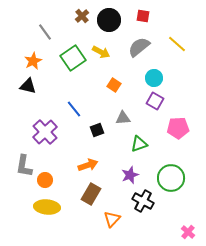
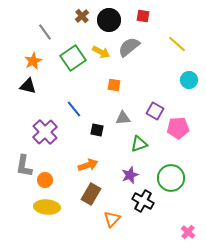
gray semicircle: moved 10 px left
cyan circle: moved 35 px right, 2 px down
orange square: rotated 24 degrees counterclockwise
purple square: moved 10 px down
black square: rotated 32 degrees clockwise
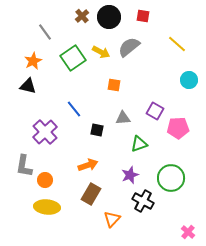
black circle: moved 3 px up
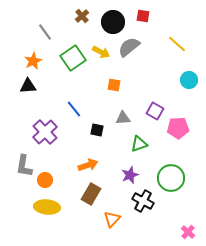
black circle: moved 4 px right, 5 px down
black triangle: rotated 18 degrees counterclockwise
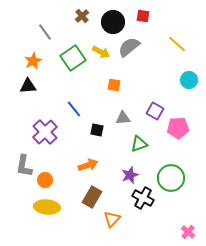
brown rectangle: moved 1 px right, 3 px down
black cross: moved 3 px up
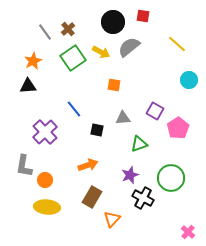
brown cross: moved 14 px left, 13 px down
pink pentagon: rotated 30 degrees counterclockwise
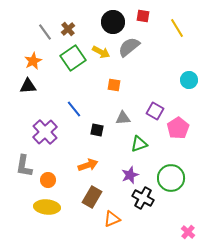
yellow line: moved 16 px up; rotated 18 degrees clockwise
orange circle: moved 3 px right
orange triangle: rotated 24 degrees clockwise
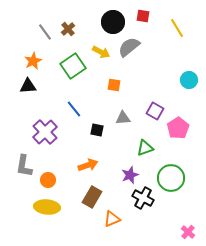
green square: moved 8 px down
green triangle: moved 6 px right, 4 px down
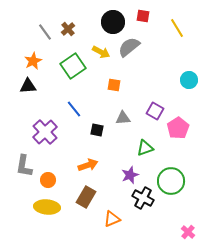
green circle: moved 3 px down
brown rectangle: moved 6 px left
